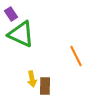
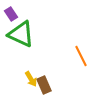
orange line: moved 5 px right
yellow arrow: moved 1 px left; rotated 21 degrees counterclockwise
brown rectangle: moved 1 px left, 1 px up; rotated 24 degrees counterclockwise
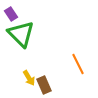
green triangle: rotated 20 degrees clockwise
orange line: moved 3 px left, 8 px down
yellow arrow: moved 2 px left, 1 px up
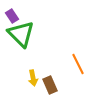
purple rectangle: moved 1 px right, 2 px down
yellow arrow: moved 4 px right; rotated 21 degrees clockwise
brown rectangle: moved 6 px right
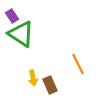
green triangle: rotated 12 degrees counterclockwise
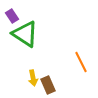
green triangle: moved 4 px right
orange line: moved 3 px right, 2 px up
brown rectangle: moved 2 px left
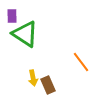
purple rectangle: rotated 32 degrees clockwise
orange line: rotated 10 degrees counterclockwise
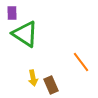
purple rectangle: moved 3 px up
brown rectangle: moved 3 px right
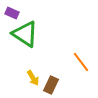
purple rectangle: rotated 64 degrees counterclockwise
yellow arrow: rotated 21 degrees counterclockwise
brown rectangle: rotated 48 degrees clockwise
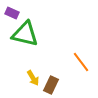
green triangle: rotated 20 degrees counterclockwise
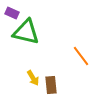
green triangle: moved 1 px right, 2 px up
orange line: moved 6 px up
brown rectangle: rotated 30 degrees counterclockwise
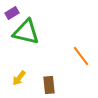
purple rectangle: rotated 56 degrees counterclockwise
yellow arrow: moved 14 px left; rotated 70 degrees clockwise
brown rectangle: moved 2 px left
